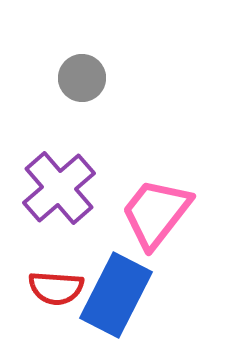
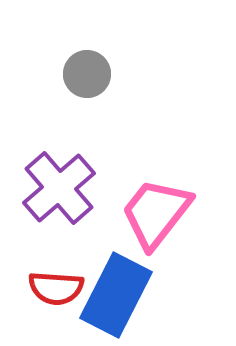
gray circle: moved 5 px right, 4 px up
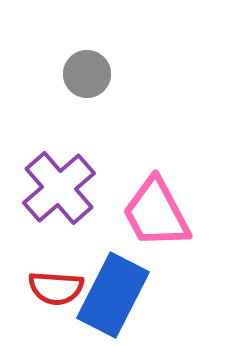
pink trapezoid: rotated 66 degrees counterclockwise
blue rectangle: moved 3 px left
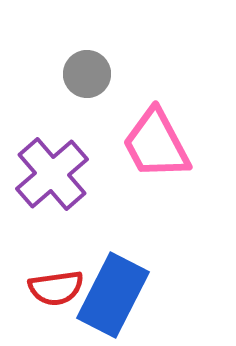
purple cross: moved 7 px left, 14 px up
pink trapezoid: moved 69 px up
red semicircle: rotated 12 degrees counterclockwise
